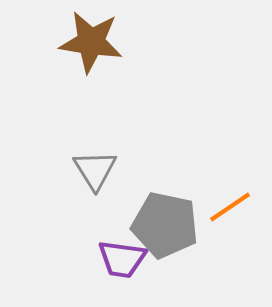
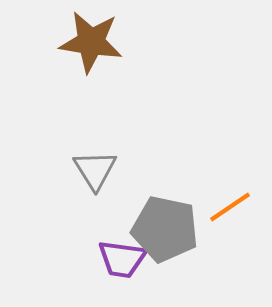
gray pentagon: moved 4 px down
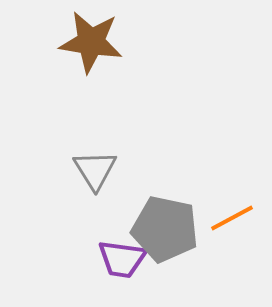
orange line: moved 2 px right, 11 px down; rotated 6 degrees clockwise
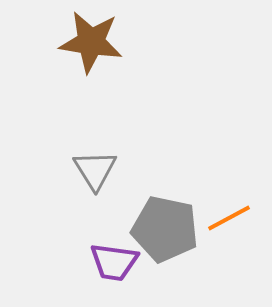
orange line: moved 3 px left
purple trapezoid: moved 8 px left, 3 px down
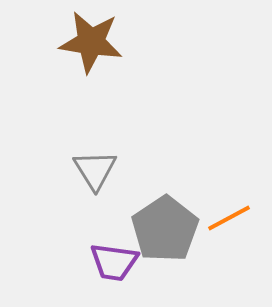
gray pentagon: rotated 26 degrees clockwise
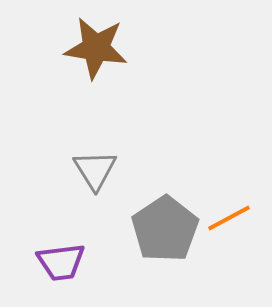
brown star: moved 5 px right, 6 px down
purple trapezoid: moved 53 px left; rotated 15 degrees counterclockwise
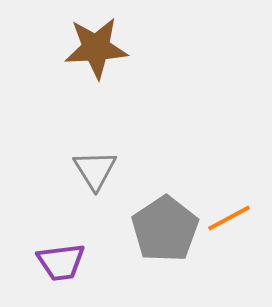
brown star: rotated 12 degrees counterclockwise
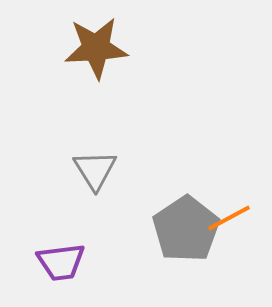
gray pentagon: moved 21 px right
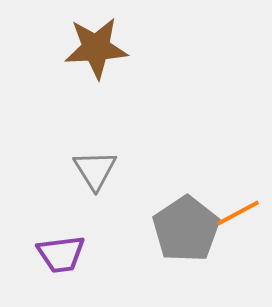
orange line: moved 9 px right, 5 px up
purple trapezoid: moved 8 px up
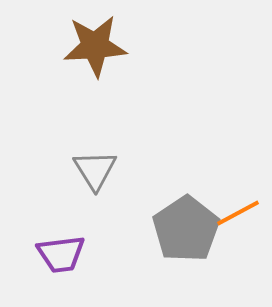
brown star: moved 1 px left, 2 px up
